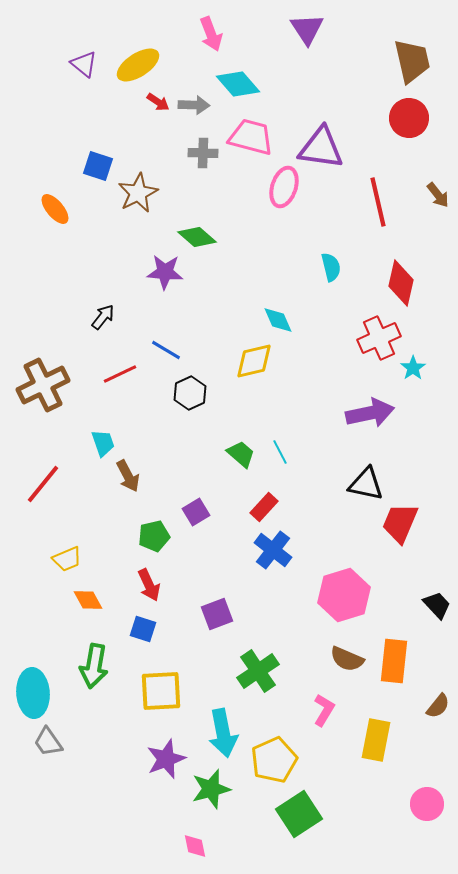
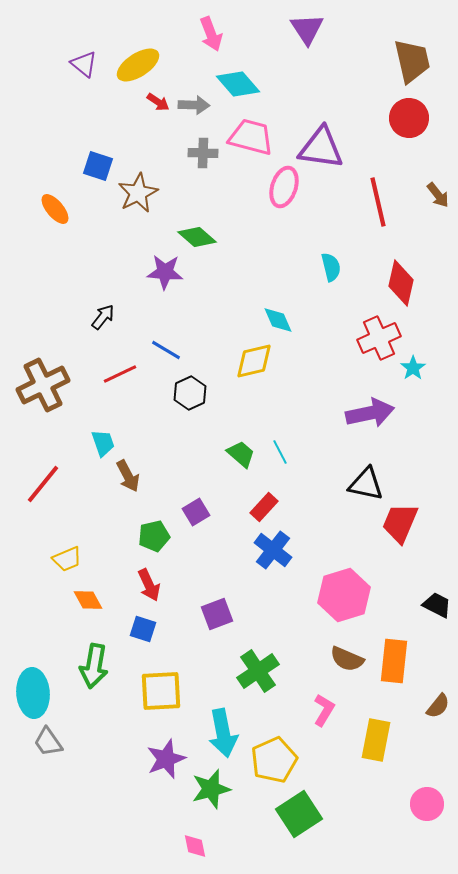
black trapezoid at (437, 605): rotated 20 degrees counterclockwise
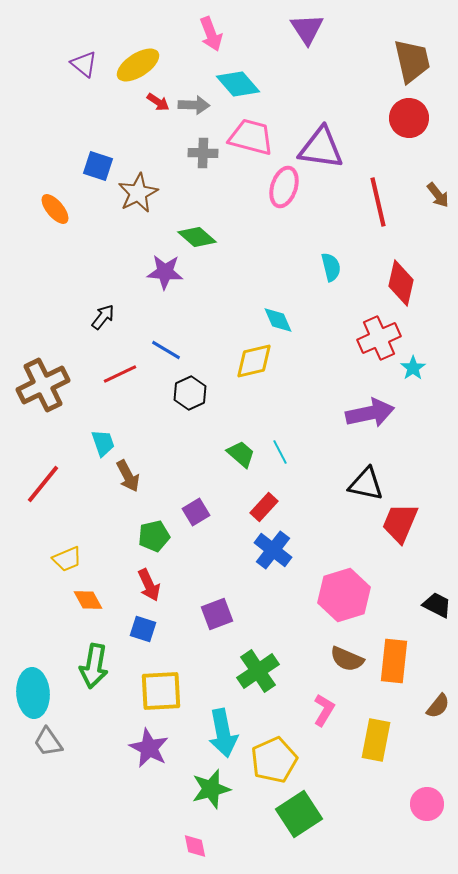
purple star at (166, 759): moved 17 px left, 11 px up; rotated 24 degrees counterclockwise
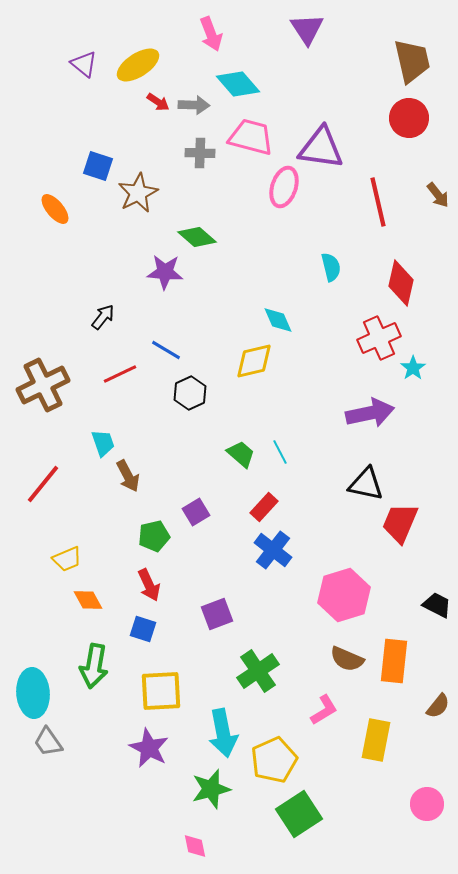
gray cross at (203, 153): moved 3 px left
pink L-shape at (324, 710): rotated 28 degrees clockwise
